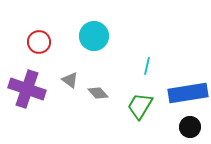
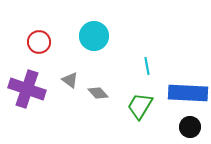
cyan line: rotated 24 degrees counterclockwise
blue rectangle: rotated 12 degrees clockwise
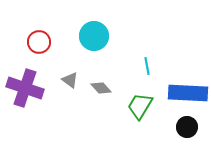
purple cross: moved 2 px left, 1 px up
gray diamond: moved 3 px right, 5 px up
black circle: moved 3 px left
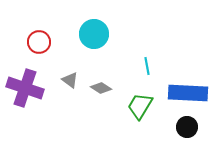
cyan circle: moved 2 px up
gray diamond: rotated 15 degrees counterclockwise
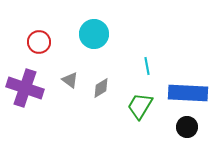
gray diamond: rotated 65 degrees counterclockwise
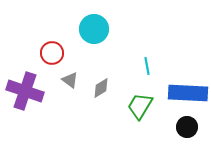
cyan circle: moved 5 px up
red circle: moved 13 px right, 11 px down
purple cross: moved 3 px down
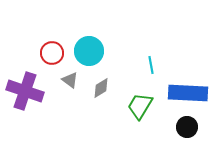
cyan circle: moved 5 px left, 22 px down
cyan line: moved 4 px right, 1 px up
